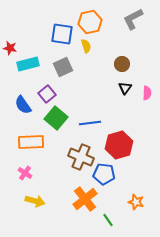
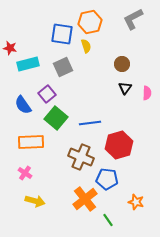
blue pentagon: moved 3 px right, 5 px down
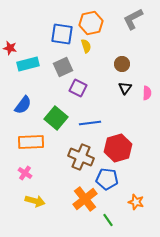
orange hexagon: moved 1 px right, 1 px down
purple square: moved 31 px right, 6 px up; rotated 24 degrees counterclockwise
blue semicircle: rotated 108 degrees counterclockwise
red hexagon: moved 1 px left, 3 px down
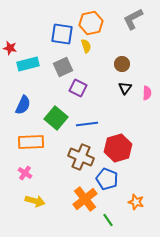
blue semicircle: rotated 12 degrees counterclockwise
blue line: moved 3 px left, 1 px down
blue pentagon: rotated 15 degrees clockwise
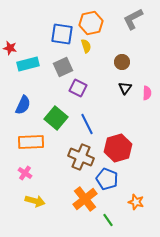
brown circle: moved 2 px up
blue line: rotated 70 degrees clockwise
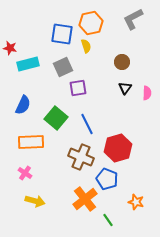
purple square: rotated 36 degrees counterclockwise
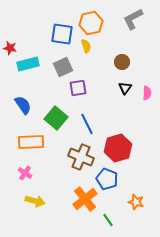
blue semicircle: rotated 60 degrees counterclockwise
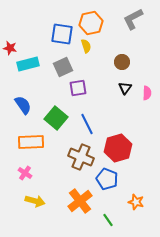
orange cross: moved 5 px left, 2 px down
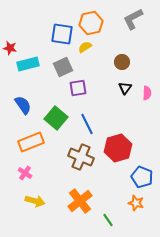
yellow semicircle: moved 1 px left, 1 px down; rotated 104 degrees counterclockwise
orange rectangle: rotated 20 degrees counterclockwise
blue pentagon: moved 35 px right, 2 px up
orange star: moved 1 px down
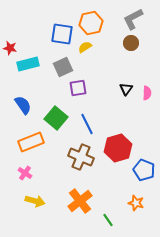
brown circle: moved 9 px right, 19 px up
black triangle: moved 1 px right, 1 px down
blue pentagon: moved 2 px right, 7 px up
